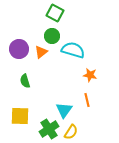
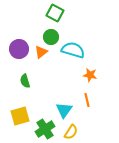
green circle: moved 1 px left, 1 px down
yellow square: rotated 18 degrees counterclockwise
green cross: moved 4 px left
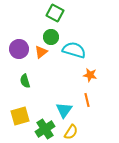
cyan semicircle: moved 1 px right
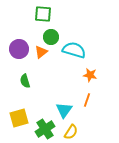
green square: moved 12 px left, 1 px down; rotated 24 degrees counterclockwise
orange line: rotated 32 degrees clockwise
yellow square: moved 1 px left, 2 px down
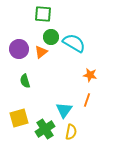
cyan semicircle: moved 7 px up; rotated 15 degrees clockwise
yellow semicircle: rotated 21 degrees counterclockwise
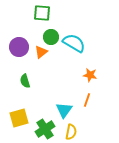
green square: moved 1 px left, 1 px up
purple circle: moved 2 px up
